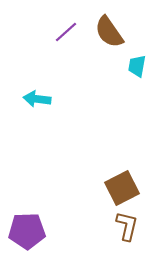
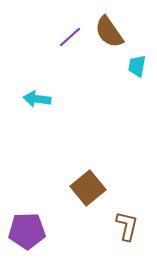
purple line: moved 4 px right, 5 px down
brown square: moved 34 px left; rotated 12 degrees counterclockwise
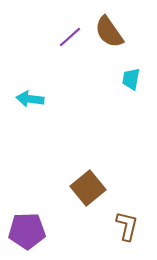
cyan trapezoid: moved 6 px left, 13 px down
cyan arrow: moved 7 px left
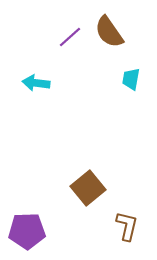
cyan arrow: moved 6 px right, 16 px up
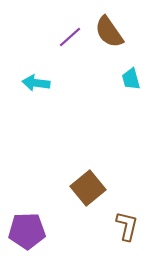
cyan trapezoid: rotated 25 degrees counterclockwise
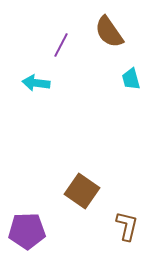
purple line: moved 9 px left, 8 px down; rotated 20 degrees counterclockwise
brown square: moved 6 px left, 3 px down; rotated 16 degrees counterclockwise
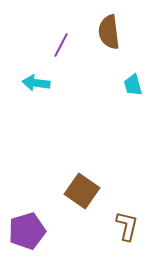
brown semicircle: rotated 28 degrees clockwise
cyan trapezoid: moved 2 px right, 6 px down
purple pentagon: rotated 15 degrees counterclockwise
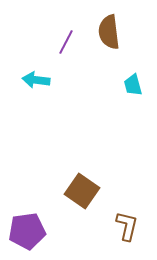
purple line: moved 5 px right, 3 px up
cyan arrow: moved 3 px up
purple pentagon: rotated 9 degrees clockwise
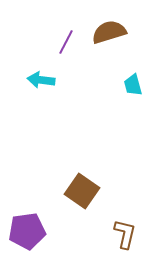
brown semicircle: rotated 80 degrees clockwise
cyan arrow: moved 5 px right
brown L-shape: moved 2 px left, 8 px down
